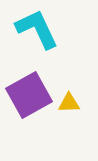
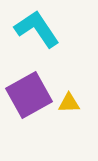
cyan L-shape: rotated 9 degrees counterclockwise
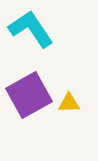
cyan L-shape: moved 6 px left
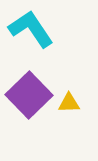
purple square: rotated 15 degrees counterclockwise
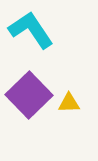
cyan L-shape: moved 1 px down
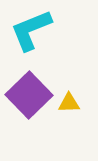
cyan L-shape: rotated 78 degrees counterclockwise
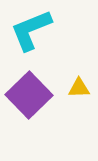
yellow triangle: moved 10 px right, 15 px up
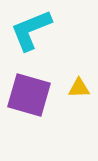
purple square: rotated 30 degrees counterclockwise
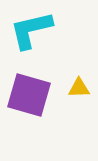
cyan L-shape: rotated 9 degrees clockwise
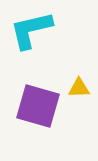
purple square: moved 9 px right, 11 px down
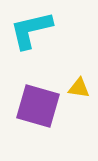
yellow triangle: rotated 10 degrees clockwise
